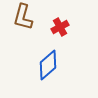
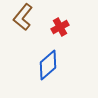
brown L-shape: rotated 24 degrees clockwise
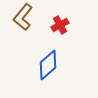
red cross: moved 2 px up
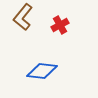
blue diamond: moved 6 px left, 6 px down; rotated 48 degrees clockwise
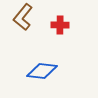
red cross: rotated 30 degrees clockwise
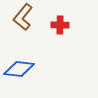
blue diamond: moved 23 px left, 2 px up
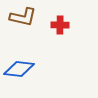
brown L-shape: rotated 116 degrees counterclockwise
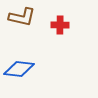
brown L-shape: moved 1 px left
